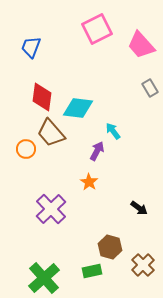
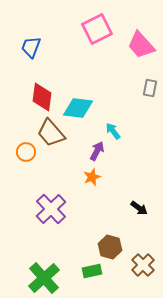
gray rectangle: rotated 42 degrees clockwise
orange circle: moved 3 px down
orange star: moved 3 px right, 5 px up; rotated 18 degrees clockwise
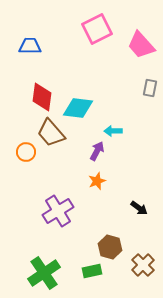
blue trapezoid: moved 1 px left, 1 px up; rotated 70 degrees clockwise
cyan arrow: rotated 54 degrees counterclockwise
orange star: moved 5 px right, 4 px down
purple cross: moved 7 px right, 2 px down; rotated 12 degrees clockwise
green cross: moved 5 px up; rotated 8 degrees clockwise
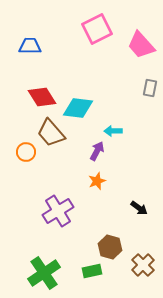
red diamond: rotated 40 degrees counterclockwise
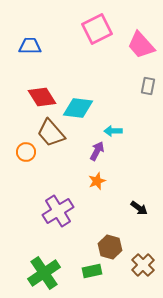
gray rectangle: moved 2 px left, 2 px up
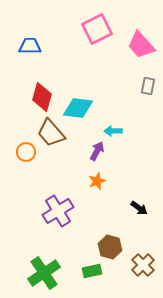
red diamond: rotated 48 degrees clockwise
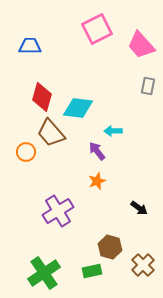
purple arrow: rotated 66 degrees counterclockwise
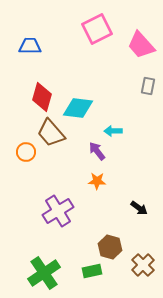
orange star: rotated 24 degrees clockwise
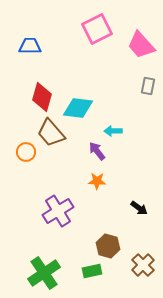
brown hexagon: moved 2 px left, 1 px up
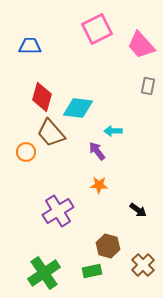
orange star: moved 2 px right, 4 px down
black arrow: moved 1 px left, 2 px down
